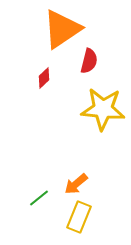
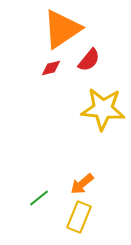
red semicircle: moved 1 px up; rotated 25 degrees clockwise
red diamond: moved 7 px right, 10 px up; rotated 30 degrees clockwise
orange arrow: moved 6 px right
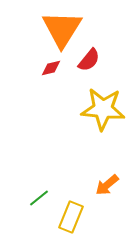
orange triangle: rotated 24 degrees counterclockwise
orange arrow: moved 25 px right, 1 px down
yellow rectangle: moved 8 px left
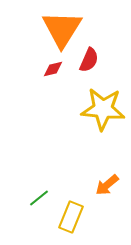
red semicircle: rotated 15 degrees counterclockwise
red diamond: moved 2 px right, 1 px down
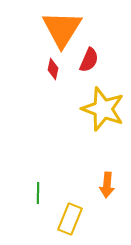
red diamond: rotated 65 degrees counterclockwise
yellow star: rotated 15 degrees clockwise
orange arrow: rotated 45 degrees counterclockwise
green line: moved 1 px left, 5 px up; rotated 50 degrees counterclockwise
yellow rectangle: moved 1 px left, 2 px down
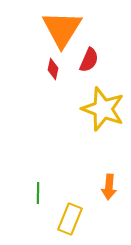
orange arrow: moved 2 px right, 2 px down
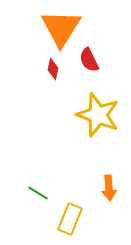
orange triangle: moved 1 px left, 1 px up
red semicircle: rotated 130 degrees clockwise
yellow star: moved 5 px left, 6 px down
orange arrow: moved 1 px down; rotated 10 degrees counterclockwise
green line: rotated 60 degrees counterclockwise
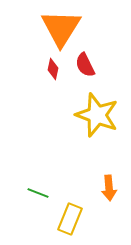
red semicircle: moved 4 px left, 5 px down
yellow star: moved 1 px left
green line: rotated 10 degrees counterclockwise
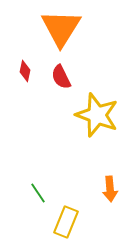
red semicircle: moved 24 px left, 12 px down
red diamond: moved 28 px left, 2 px down
orange arrow: moved 1 px right, 1 px down
green line: rotated 35 degrees clockwise
yellow rectangle: moved 4 px left, 3 px down
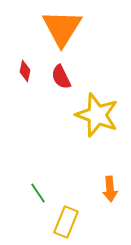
orange triangle: moved 1 px right
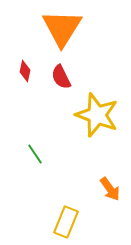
orange arrow: rotated 30 degrees counterclockwise
green line: moved 3 px left, 39 px up
